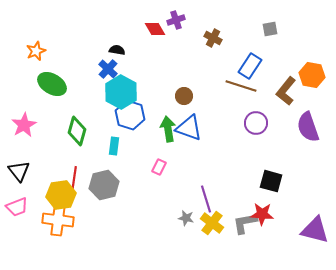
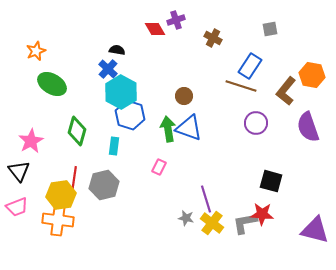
pink star: moved 7 px right, 16 px down
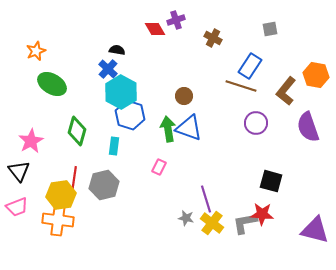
orange hexagon: moved 4 px right
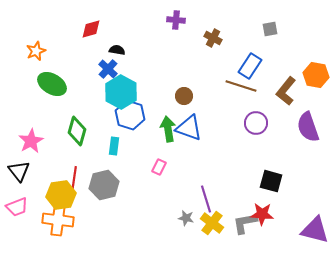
purple cross: rotated 24 degrees clockwise
red diamond: moved 64 px left; rotated 75 degrees counterclockwise
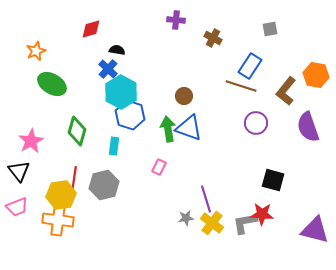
black square: moved 2 px right, 1 px up
gray star: rotated 21 degrees counterclockwise
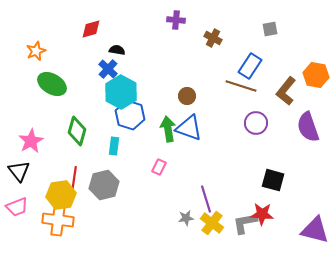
brown circle: moved 3 px right
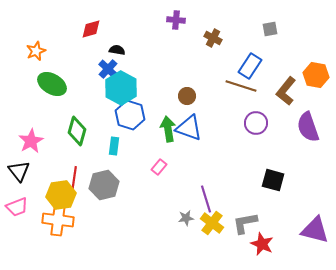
cyan hexagon: moved 4 px up
pink rectangle: rotated 14 degrees clockwise
red star: moved 30 px down; rotated 20 degrees clockwise
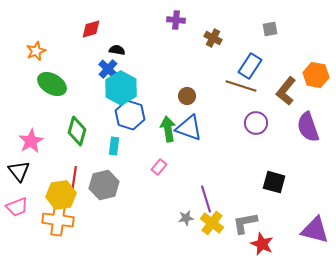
black square: moved 1 px right, 2 px down
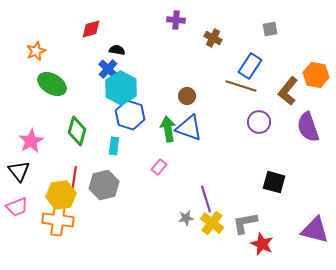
brown L-shape: moved 2 px right
purple circle: moved 3 px right, 1 px up
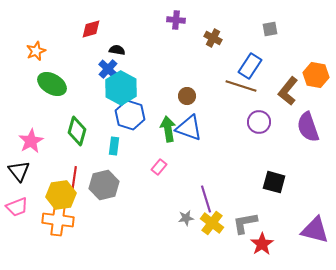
red star: rotated 15 degrees clockwise
